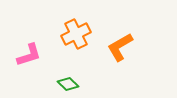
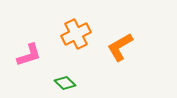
green diamond: moved 3 px left, 1 px up
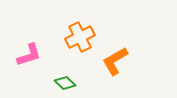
orange cross: moved 4 px right, 3 px down
orange L-shape: moved 5 px left, 14 px down
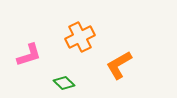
orange L-shape: moved 4 px right, 4 px down
green diamond: moved 1 px left
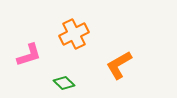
orange cross: moved 6 px left, 3 px up
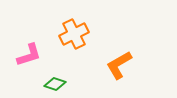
green diamond: moved 9 px left, 1 px down; rotated 25 degrees counterclockwise
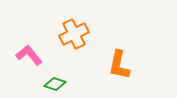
pink L-shape: rotated 112 degrees counterclockwise
orange L-shape: rotated 48 degrees counterclockwise
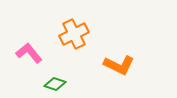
pink L-shape: moved 2 px up
orange L-shape: rotated 76 degrees counterclockwise
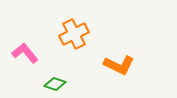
pink L-shape: moved 4 px left
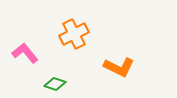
orange L-shape: moved 2 px down
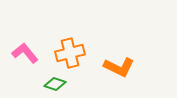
orange cross: moved 4 px left, 19 px down; rotated 12 degrees clockwise
